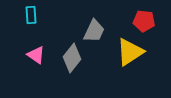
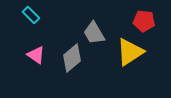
cyan rectangle: rotated 42 degrees counterclockwise
gray trapezoid: moved 2 px down; rotated 125 degrees clockwise
gray diamond: rotated 12 degrees clockwise
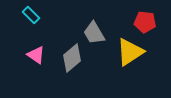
red pentagon: moved 1 px right, 1 px down
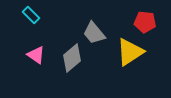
gray trapezoid: rotated 10 degrees counterclockwise
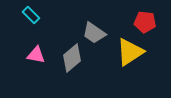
gray trapezoid: rotated 15 degrees counterclockwise
pink triangle: rotated 24 degrees counterclockwise
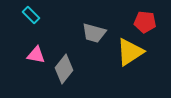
gray trapezoid: rotated 20 degrees counterclockwise
gray diamond: moved 8 px left, 11 px down; rotated 12 degrees counterclockwise
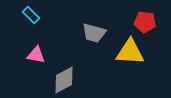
yellow triangle: rotated 36 degrees clockwise
gray diamond: moved 11 px down; rotated 24 degrees clockwise
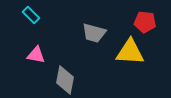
gray diamond: moved 1 px right; rotated 52 degrees counterclockwise
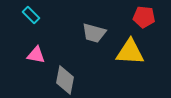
red pentagon: moved 1 px left, 5 px up
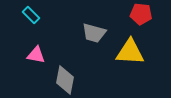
red pentagon: moved 3 px left, 3 px up
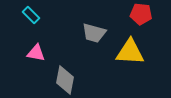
pink triangle: moved 2 px up
